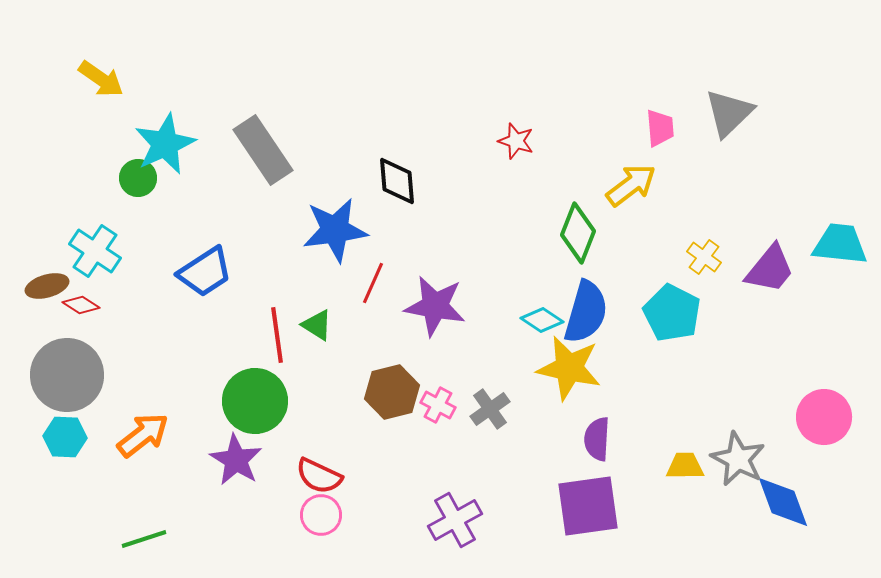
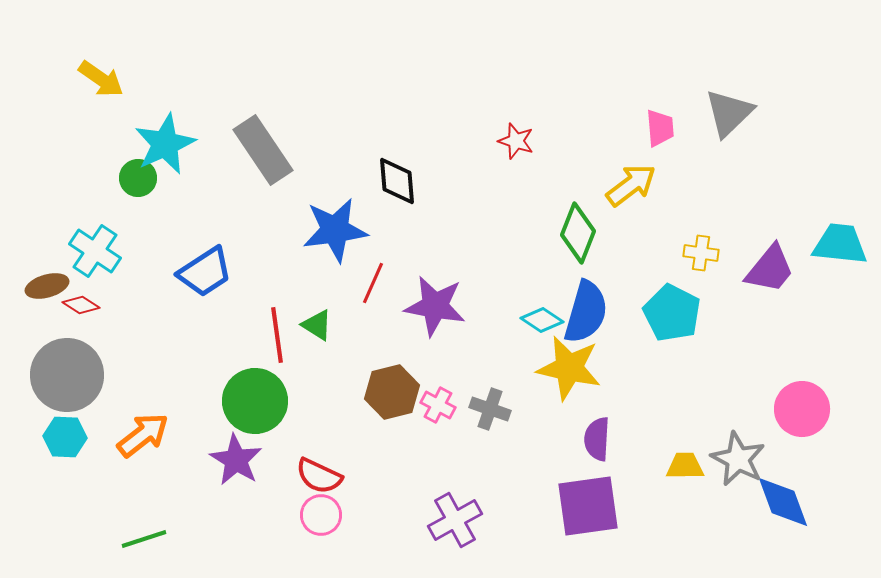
yellow cross at (704, 257): moved 3 px left, 4 px up; rotated 28 degrees counterclockwise
gray cross at (490, 409): rotated 36 degrees counterclockwise
pink circle at (824, 417): moved 22 px left, 8 px up
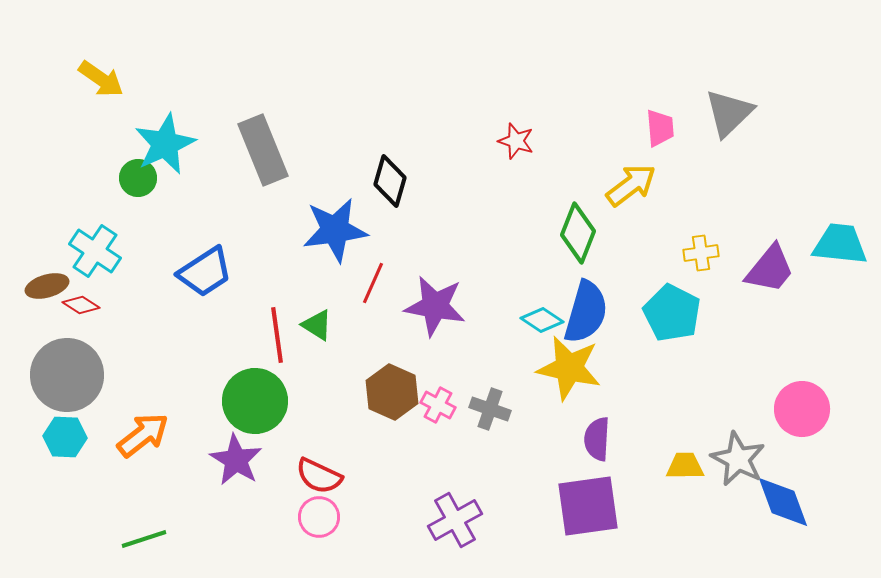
gray rectangle at (263, 150): rotated 12 degrees clockwise
black diamond at (397, 181): moved 7 px left; rotated 21 degrees clockwise
yellow cross at (701, 253): rotated 16 degrees counterclockwise
brown hexagon at (392, 392): rotated 22 degrees counterclockwise
pink circle at (321, 515): moved 2 px left, 2 px down
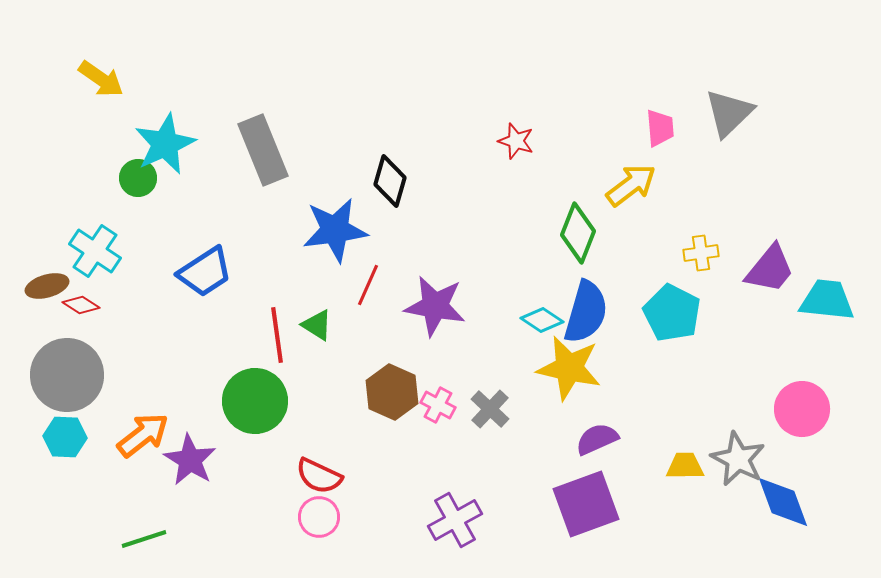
cyan trapezoid at (840, 244): moved 13 px left, 56 px down
red line at (373, 283): moved 5 px left, 2 px down
gray cross at (490, 409): rotated 24 degrees clockwise
purple semicircle at (597, 439): rotated 63 degrees clockwise
purple star at (236, 460): moved 46 px left
purple square at (588, 506): moved 2 px left, 2 px up; rotated 12 degrees counterclockwise
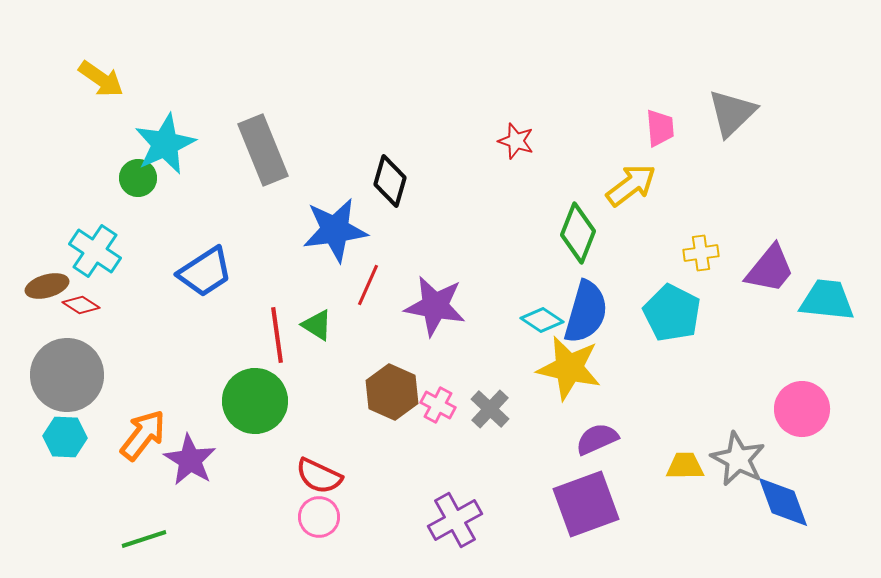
gray triangle at (729, 113): moved 3 px right
orange arrow at (143, 435): rotated 14 degrees counterclockwise
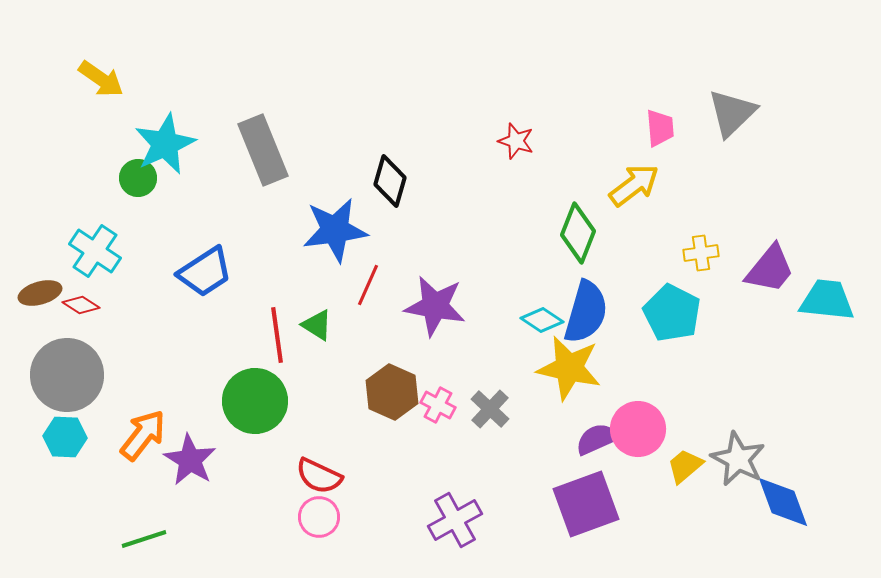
yellow arrow at (631, 185): moved 3 px right
brown ellipse at (47, 286): moved 7 px left, 7 px down
pink circle at (802, 409): moved 164 px left, 20 px down
yellow trapezoid at (685, 466): rotated 39 degrees counterclockwise
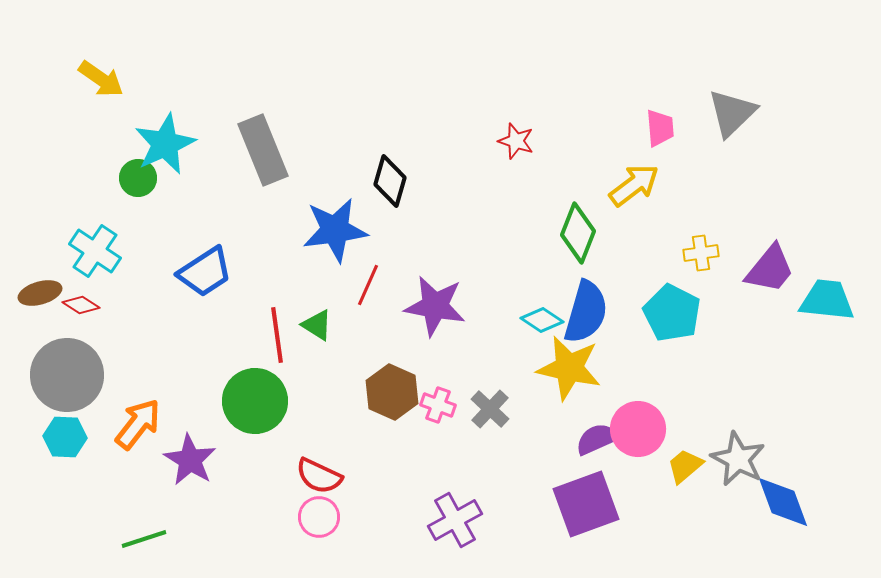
pink cross at (438, 405): rotated 8 degrees counterclockwise
orange arrow at (143, 435): moved 5 px left, 11 px up
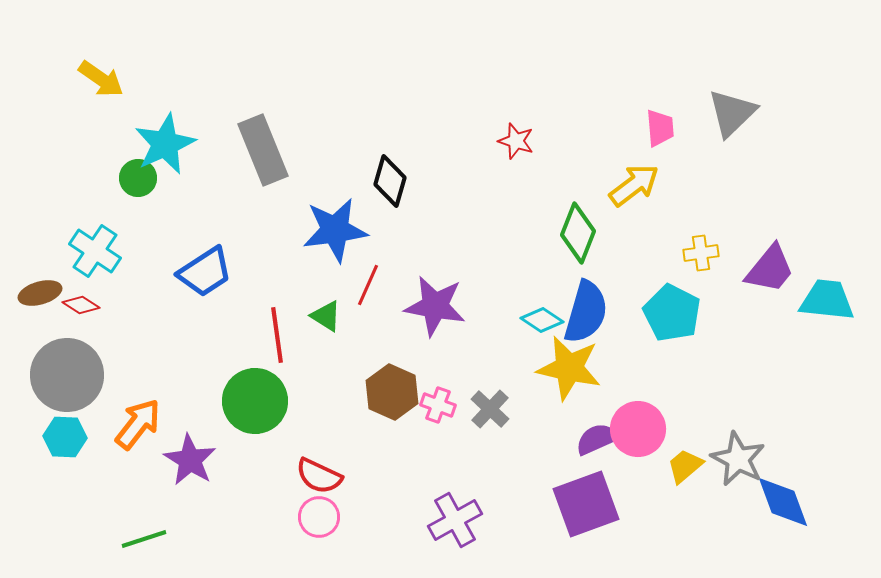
green triangle at (317, 325): moved 9 px right, 9 px up
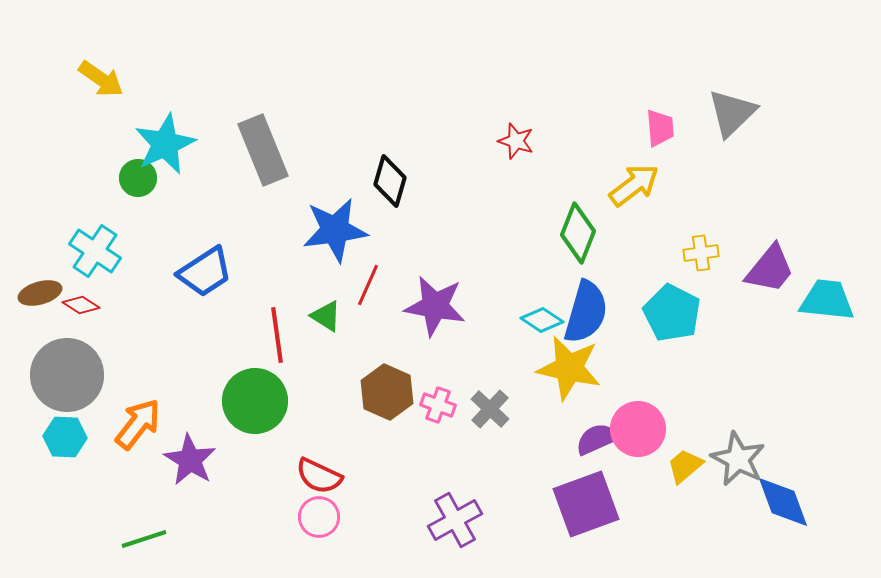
brown hexagon at (392, 392): moved 5 px left
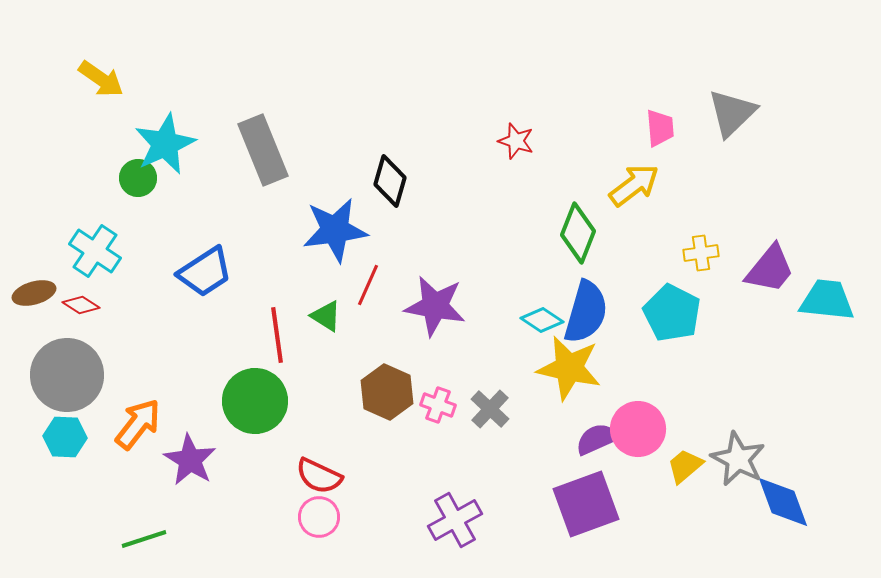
brown ellipse at (40, 293): moved 6 px left
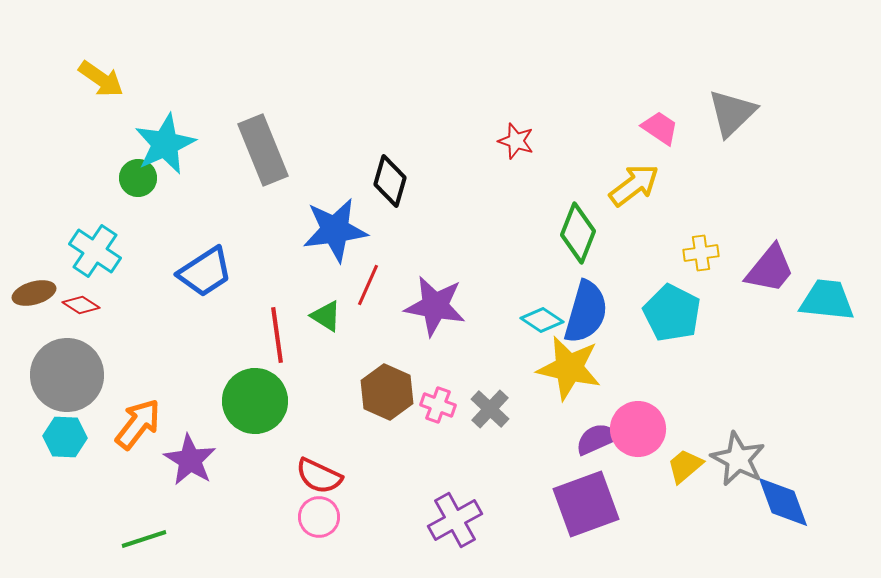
pink trapezoid at (660, 128): rotated 51 degrees counterclockwise
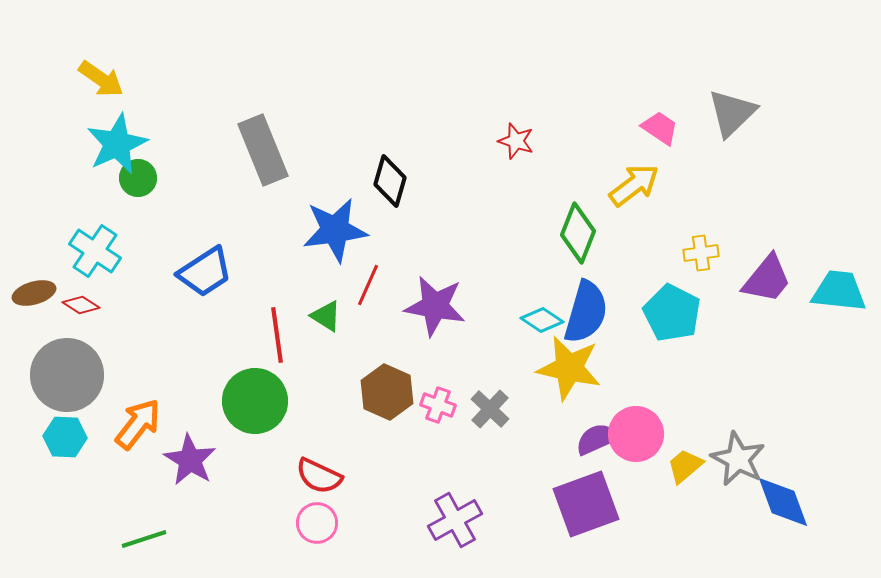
cyan star at (165, 144): moved 48 px left
purple trapezoid at (770, 269): moved 3 px left, 10 px down
cyan trapezoid at (827, 300): moved 12 px right, 9 px up
pink circle at (638, 429): moved 2 px left, 5 px down
pink circle at (319, 517): moved 2 px left, 6 px down
